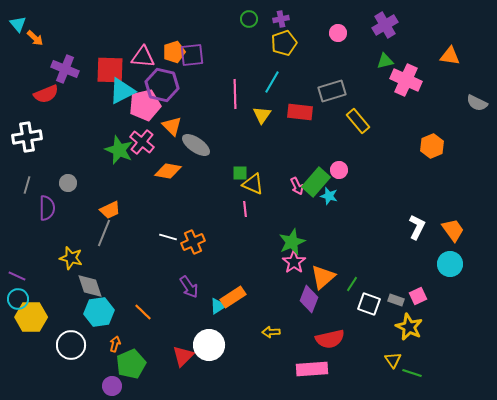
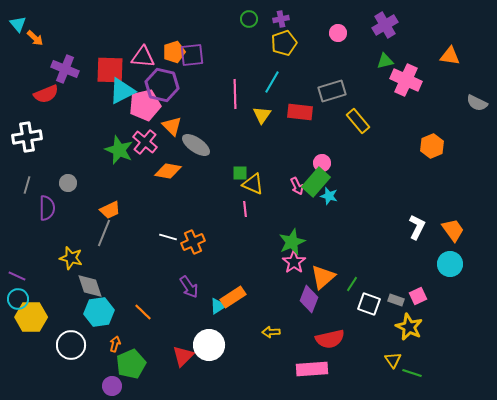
pink cross at (142, 142): moved 3 px right
pink circle at (339, 170): moved 17 px left, 7 px up
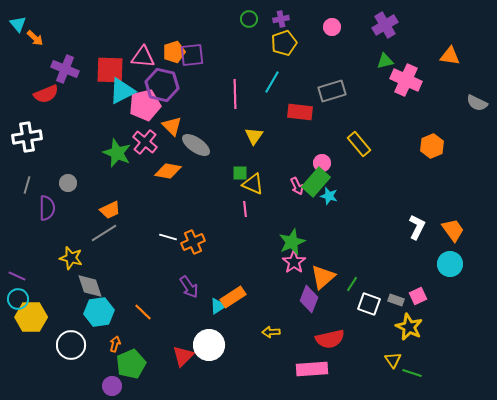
pink circle at (338, 33): moved 6 px left, 6 px up
yellow triangle at (262, 115): moved 8 px left, 21 px down
yellow rectangle at (358, 121): moved 1 px right, 23 px down
green star at (119, 150): moved 2 px left, 3 px down
gray line at (104, 233): rotated 36 degrees clockwise
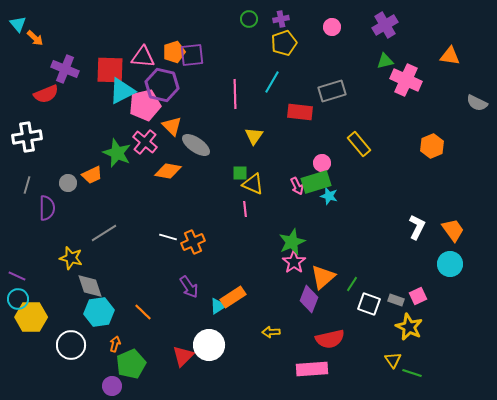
green rectangle at (316, 182): rotated 32 degrees clockwise
orange trapezoid at (110, 210): moved 18 px left, 35 px up
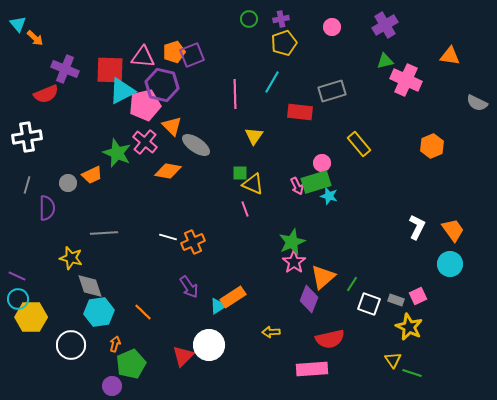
purple square at (192, 55): rotated 15 degrees counterclockwise
pink line at (245, 209): rotated 14 degrees counterclockwise
gray line at (104, 233): rotated 28 degrees clockwise
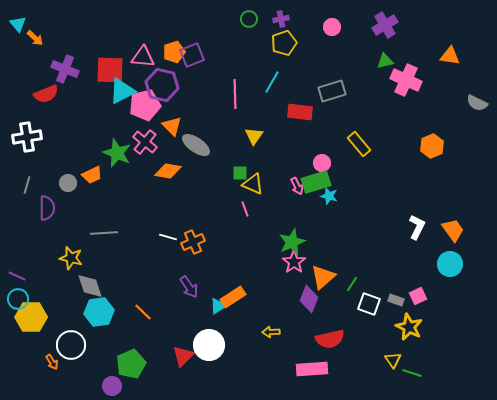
orange arrow at (115, 344): moved 63 px left, 18 px down; rotated 133 degrees clockwise
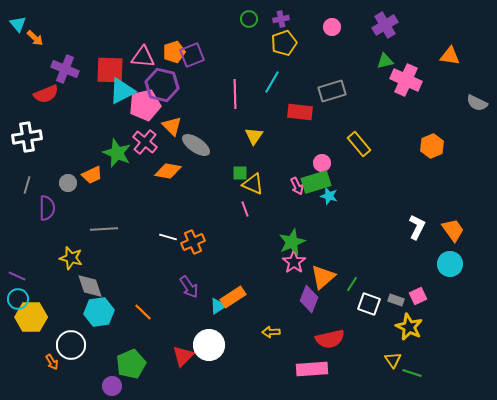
gray line at (104, 233): moved 4 px up
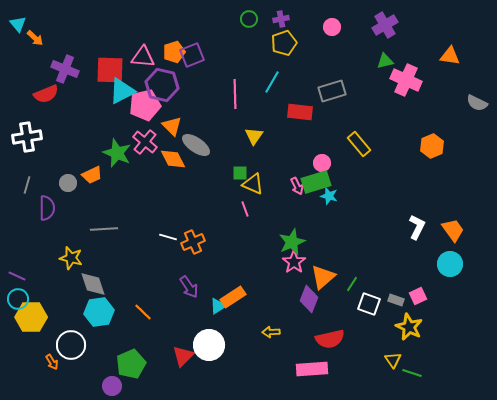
orange diamond at (168, 171): moved 5 px right, 12 px up; rotated 52 degrees clockwise
gray diamond at (90, 286): moved 3 px right, 2 px up
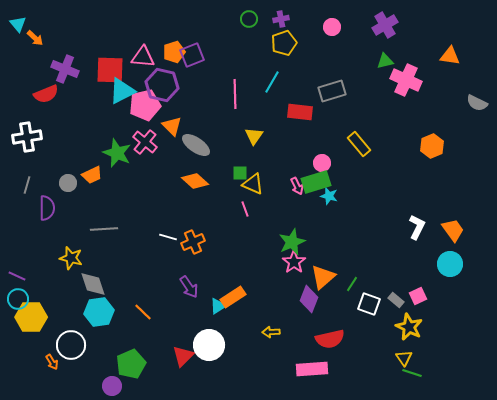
orange diamond at (173, 159): moved 22 px right, 22 px down; rotated 20 degrees counterclockwise
gray rectangle at (396, 300): rotated 21 degrees clockwise
yellow triangle at (393, 360): moved 11 px right, 2 px up
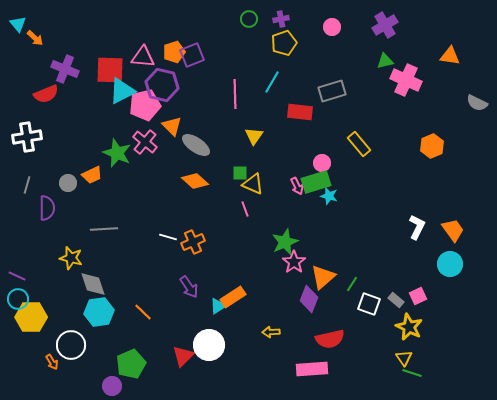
green star at (292, 242): moved 7 px left
